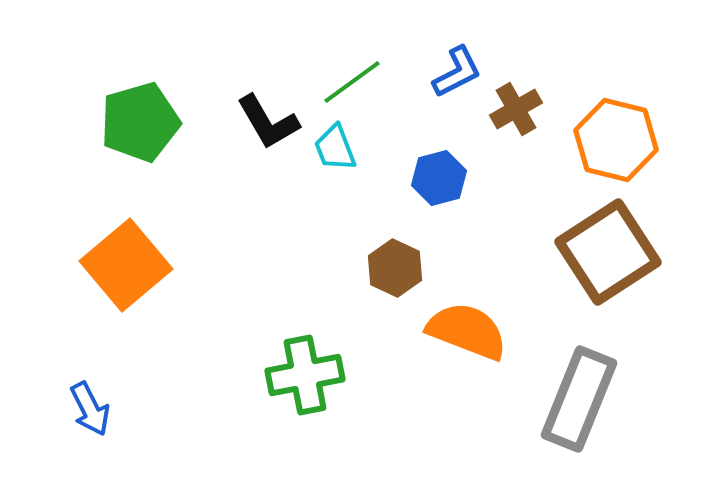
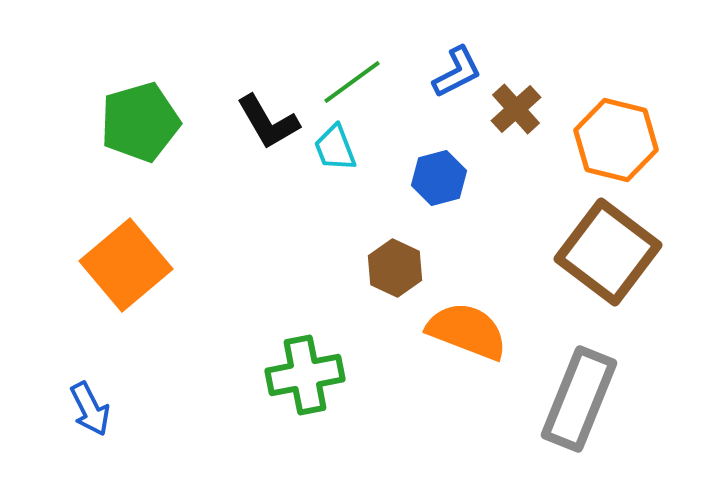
brown cross: rotated 12 degrees counterclockwise
brown square: rotated 20 degrees counterclockwise
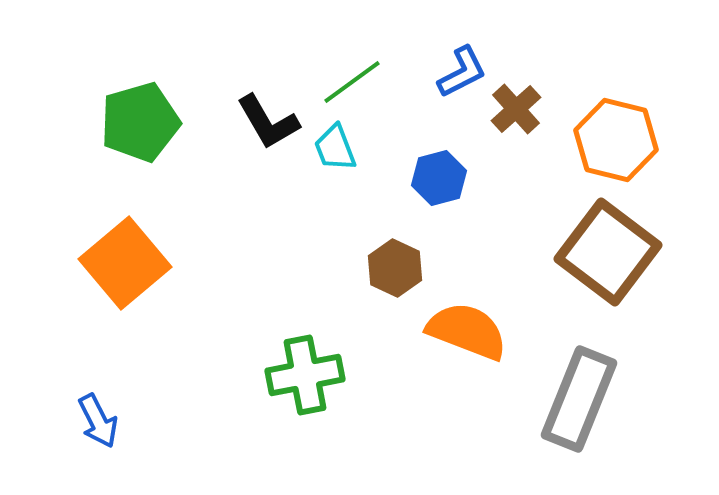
blue L-shape: moved 5 px right
orange square: moved 1 px left, 2 px up
blue arrow: moved 8 px right, 12 px down
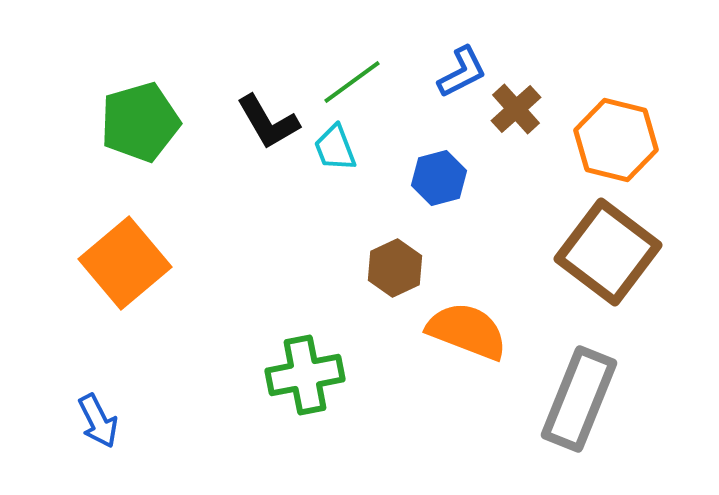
brown hexagon: rotated 10 degrees clockwise
